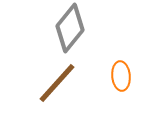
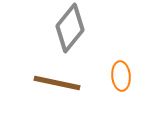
brown line: rotated 60 degrees clockwise
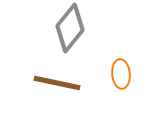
orange ellipse: moved 2 px up
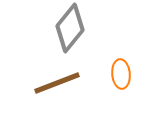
brown line: rotated 33 degrees counterclockwise
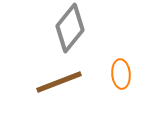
brown line: moved 2 px right, 1 px up
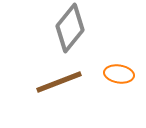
orange ellipse: moved 2 px left; rotated 76 degrees counterclockwise
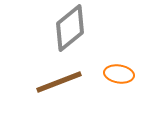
gray diamond: rotated 12 degrees clockwise
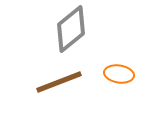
gray diamond: moved 1 px right, 1 px down
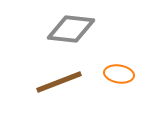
gray diamond: rotated 45 degrees clockwise
